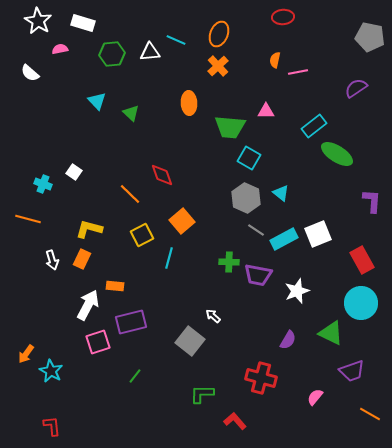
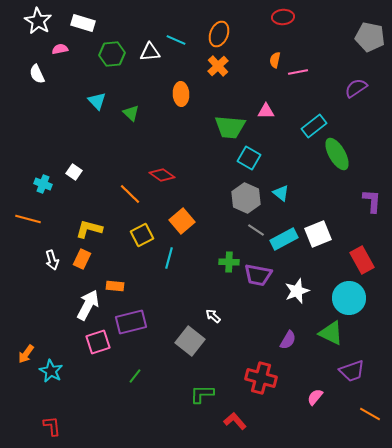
white semicircle at (30, 73): moved 7 px right, 1 px down; rotated 24 degrees clockwise
orange ellipse at (189, 103): moved 8 px left, 9 px up
green ellipse at (337, 154): rotated 28 degrees clockwise
red diamond at (162, 175): rotated 35 degrees counterclockwise
cyan circle at (361, 303): moved 12 px left, 5 px up
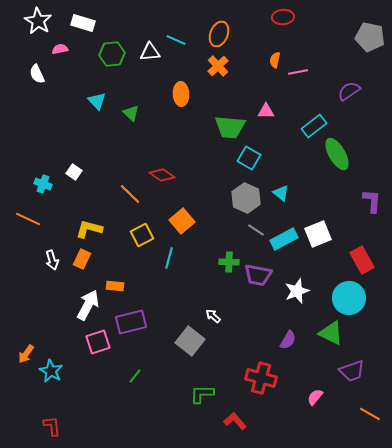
purple semicircle at (356, 88): moved 7 px left, 3 px down
orange line at (28, 219): rotated 10 degrees clockwise
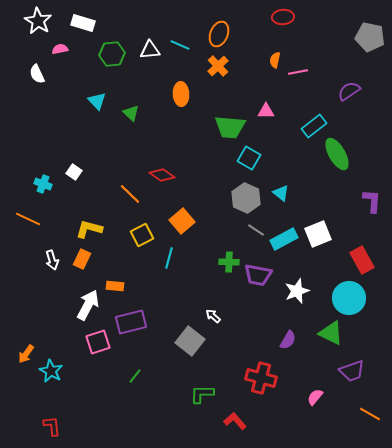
cyan line at (176, 40): moved 4 px right, 5 px down
white triangle at (150, 52): moved 2 px up
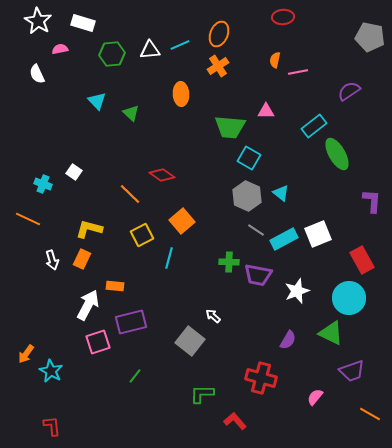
cyan line at (180, 45): rotated 48 degrees counterclockwise
orange cross at (218, 66): rotated 10 degrees clockwise
gray hexagon at (246, 198): moved 1 px right, 2 px up
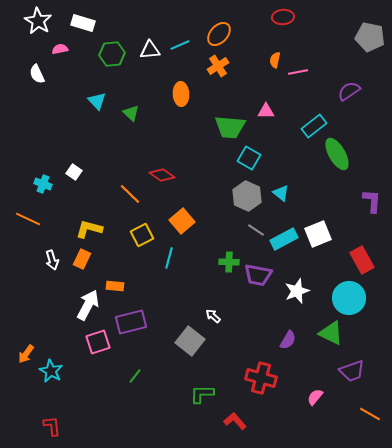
orange ellipse at (219, 34): rotated 20 degrees clockwise
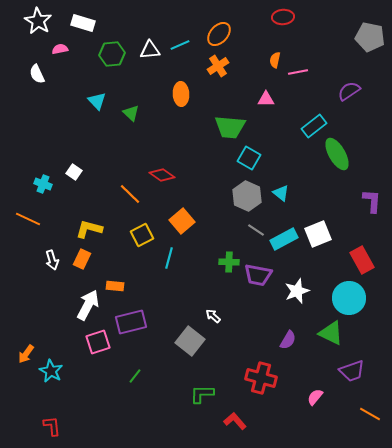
pink triangle at (266, 111): moved 12 px up
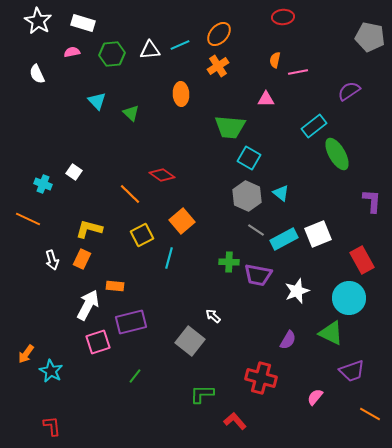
pink semicircle at (60, 49): moved 12 px right, 3 px down
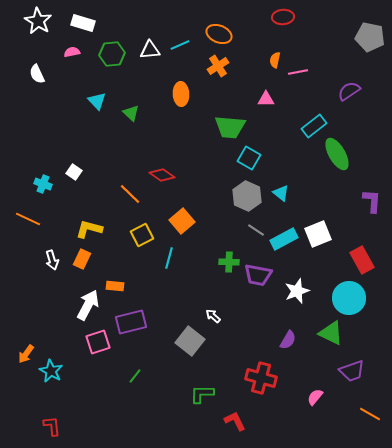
orange ellipse at (219, 34): rotated 70 degrees clockwise
red L-shape at (235, 421): rotated 15 degrees clockwise
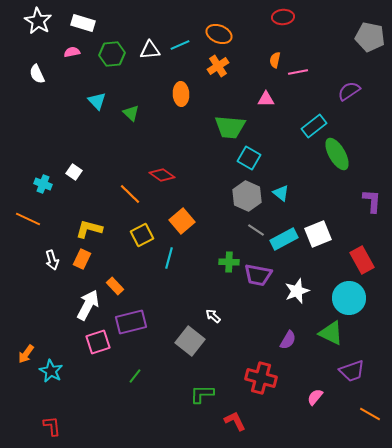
orange rectangle at (115, 286): rotated 42 degrees clockwise
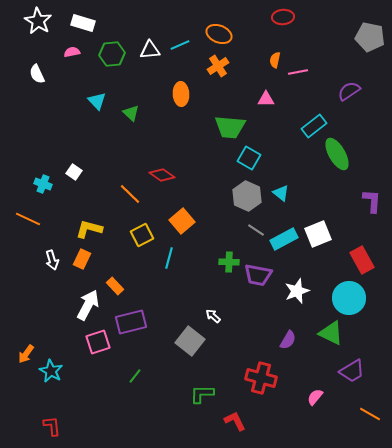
purple trapezoid at (352, 371): rotated 12 degrees counterclockwise
